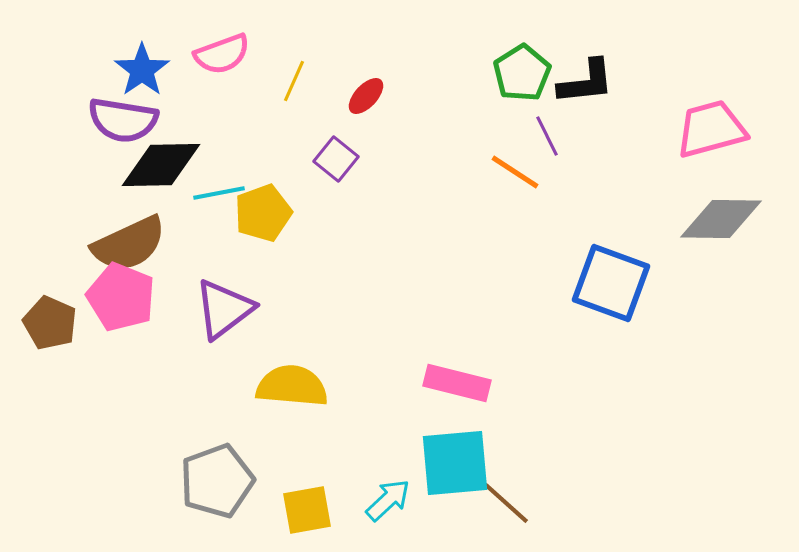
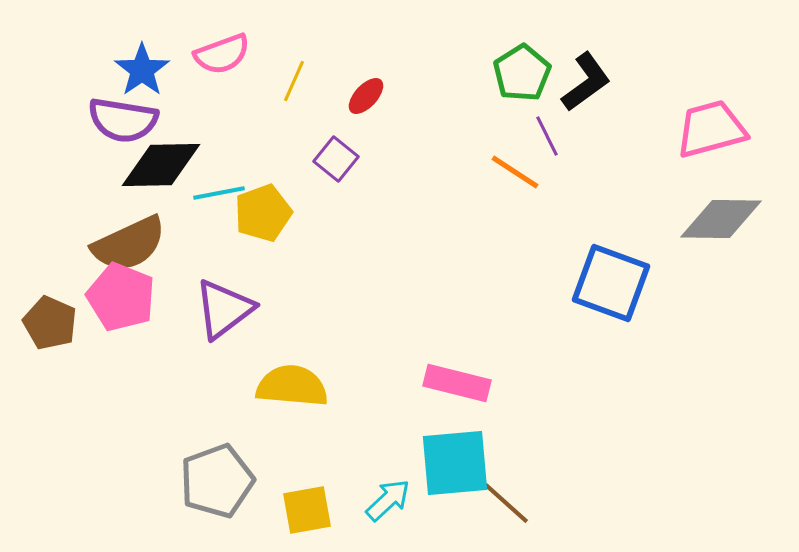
black L-shape: rotated 30 degrees counterclockwise
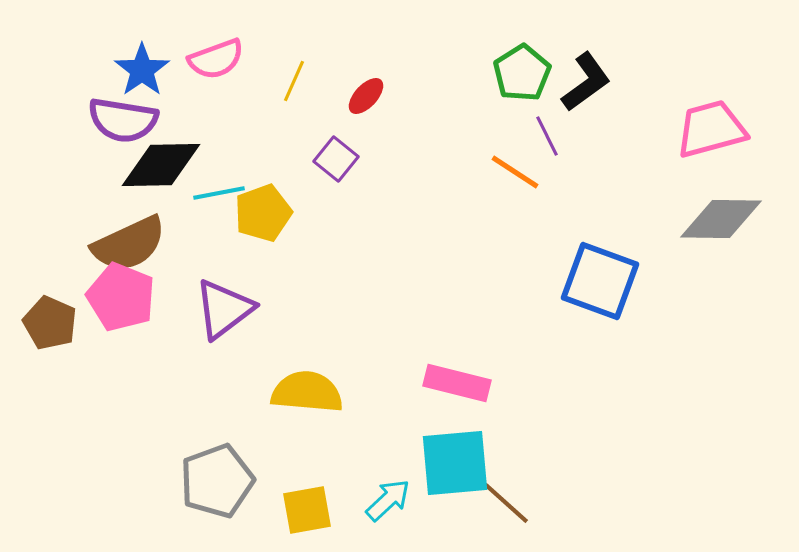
pink semicircle: moved 6 px left, 5 px down
blue square: moved 11 px left, 2 px up
yellow semicircle: moved 15 px right, 6 px down
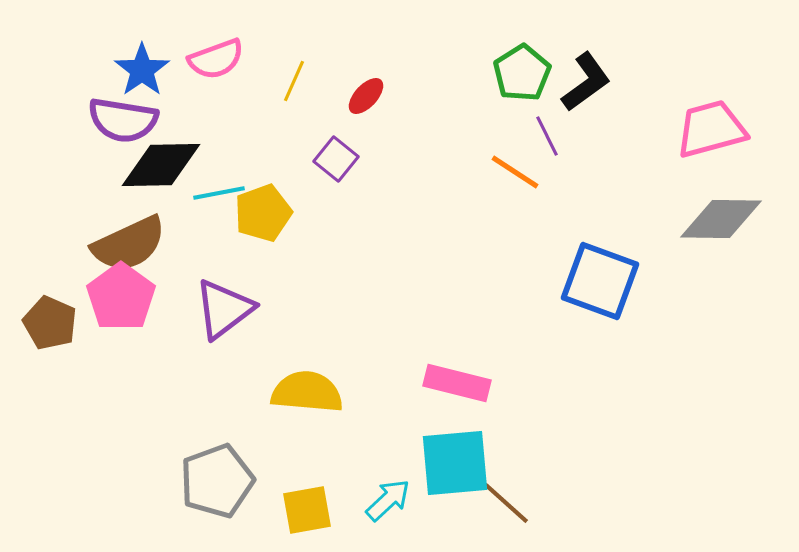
pink pentagon: rotated 14 degrees clockwise
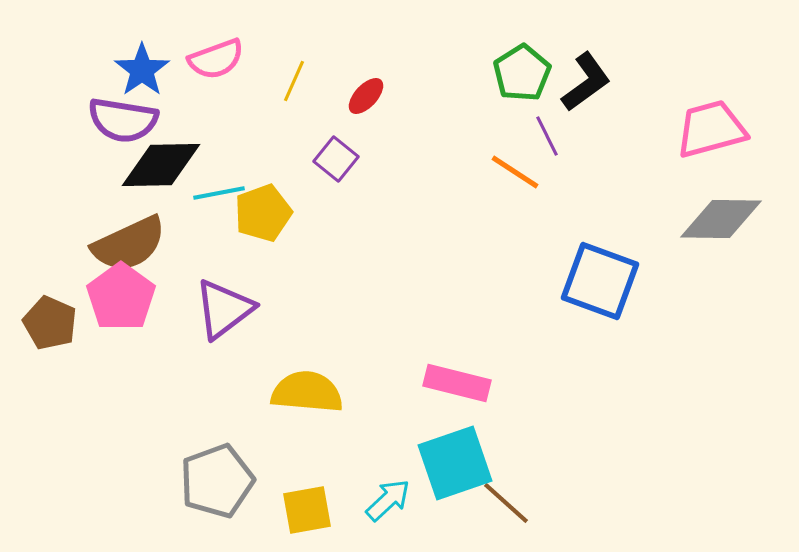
cyan square: rotated 14 degrees counterclockwise
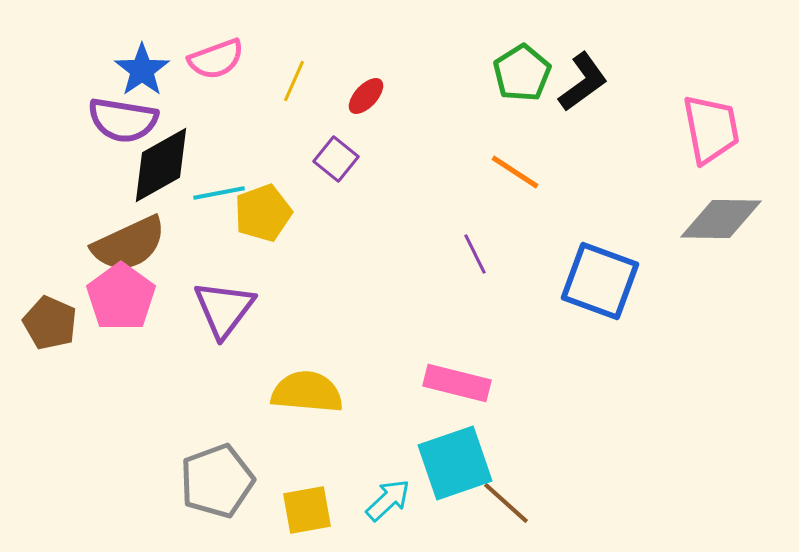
black L-shape: moved 3 px left
pink trapezoid: rotated 94 degrees clockwise
purple line: moved 72 px left, 118 px down
black diamond: rotated 28 degrees counterclockwise
purple triangle: rotated 16 degrees counterclockwise
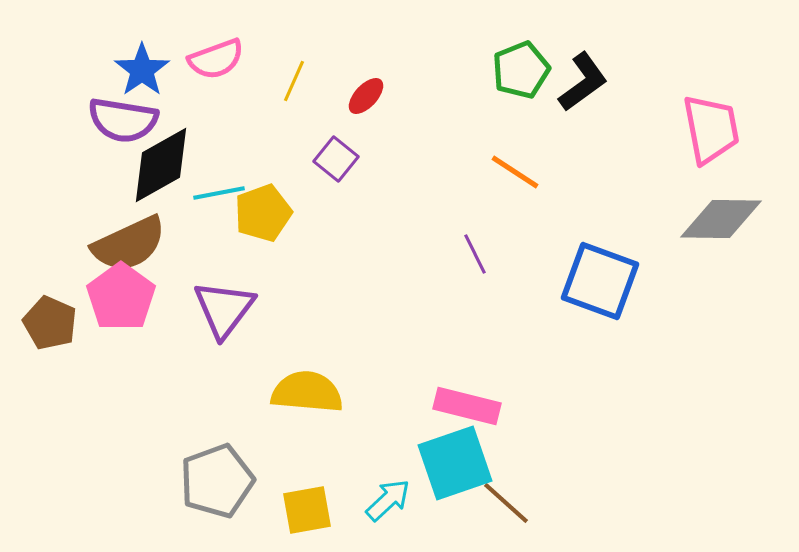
green pentagon: moved 1 px left, 3 px up; rotated 10 degrees clockwise
pink rectangle: moved 10 px right, 23 px down
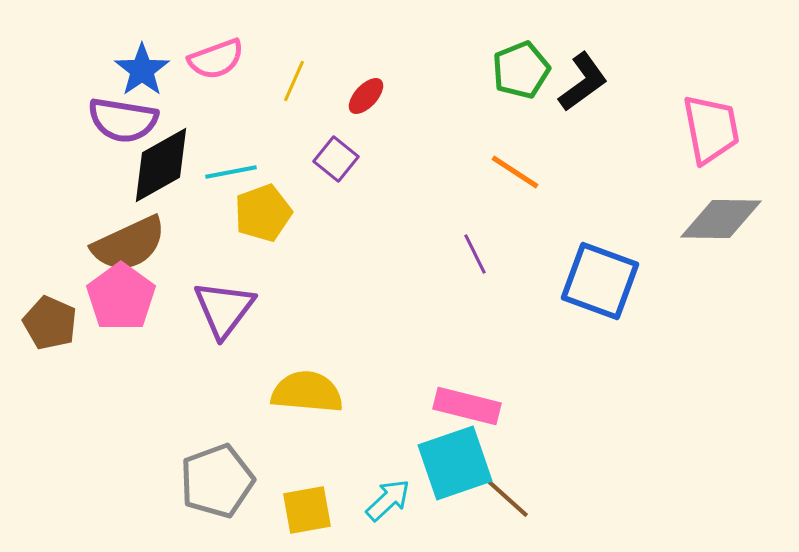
cyan line: moved 12 px right, 21 px up
brown line: moved 6 px up
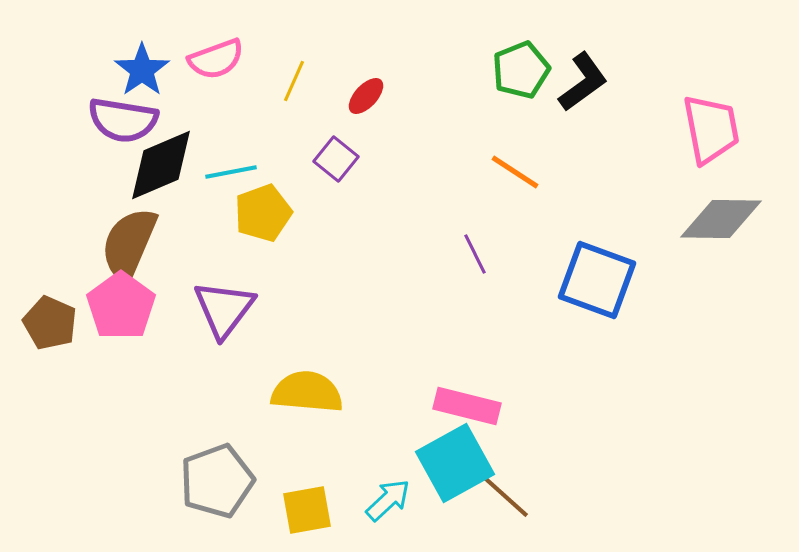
black diamond: rotated 6 degrees clockwise
brown semicircle: rotated 138 degrees clockwise
blue square: moved 3 px left, 1 px up
pink pentagon: moved 9 px down
cyan square: rotated 10 degrees counterclockwise
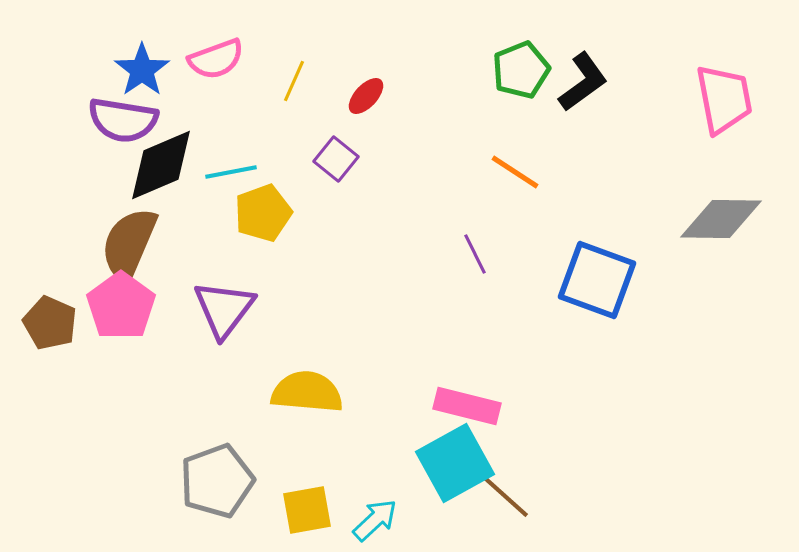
pink trapezoid: moved 13 px right, 30 px up
cyan arrow: moved 13 px left, 20 px down
